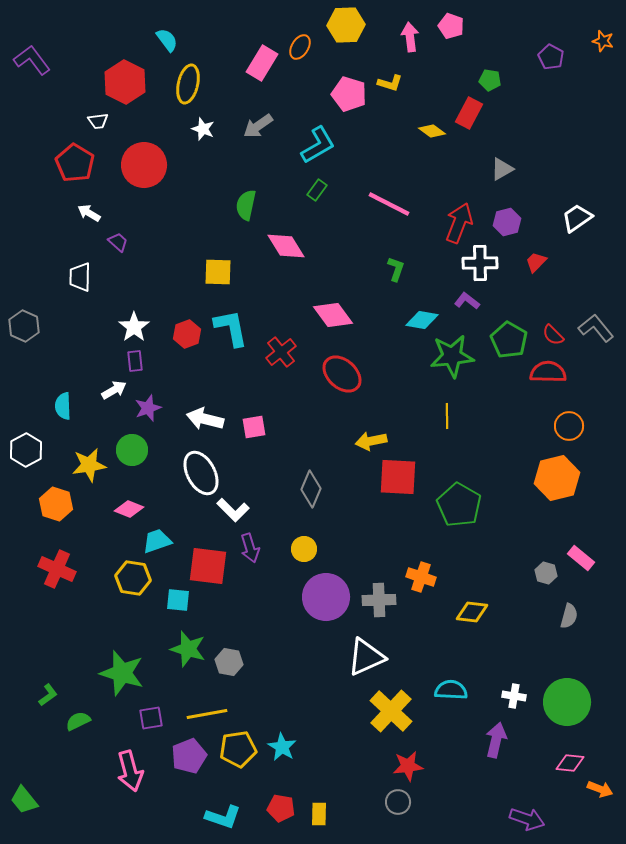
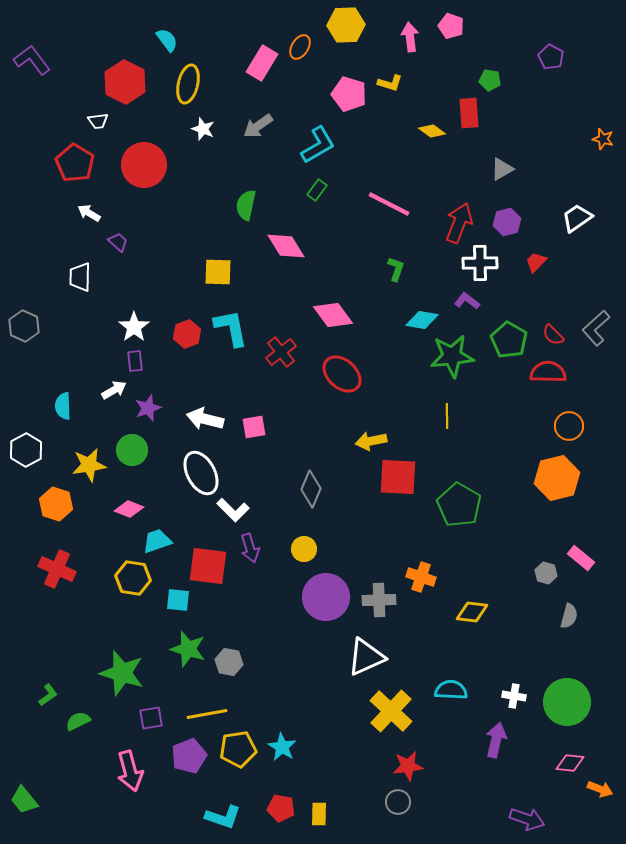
orange star at (603, 41): moved 98 px down
red rectangle at (469, 113): rotated 32 degrees counterclockwise
gray L-shape at (596, 328): rotated 93 degrees counterclockwise
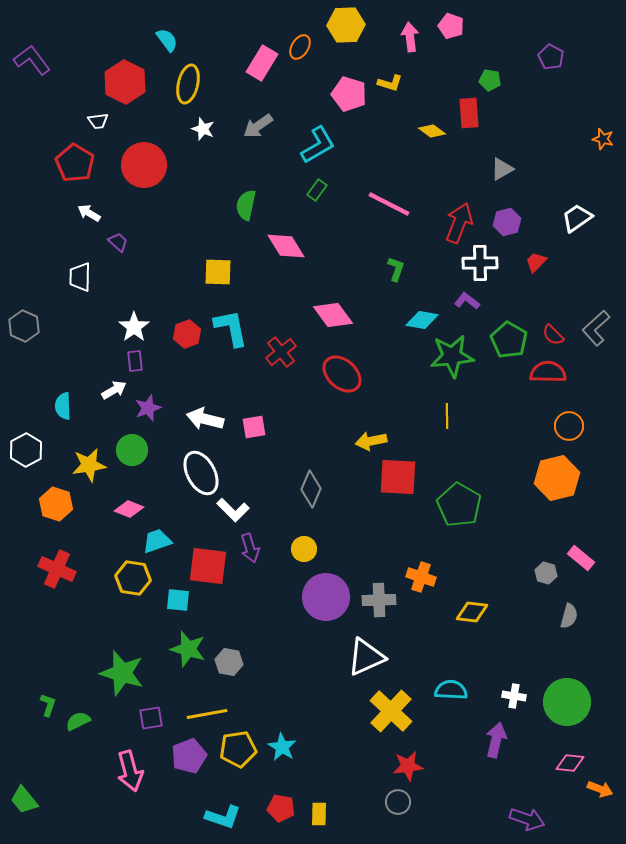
green L-shape at (48, 695): moved 10 px down; rotated 35 degrees counterclockwise
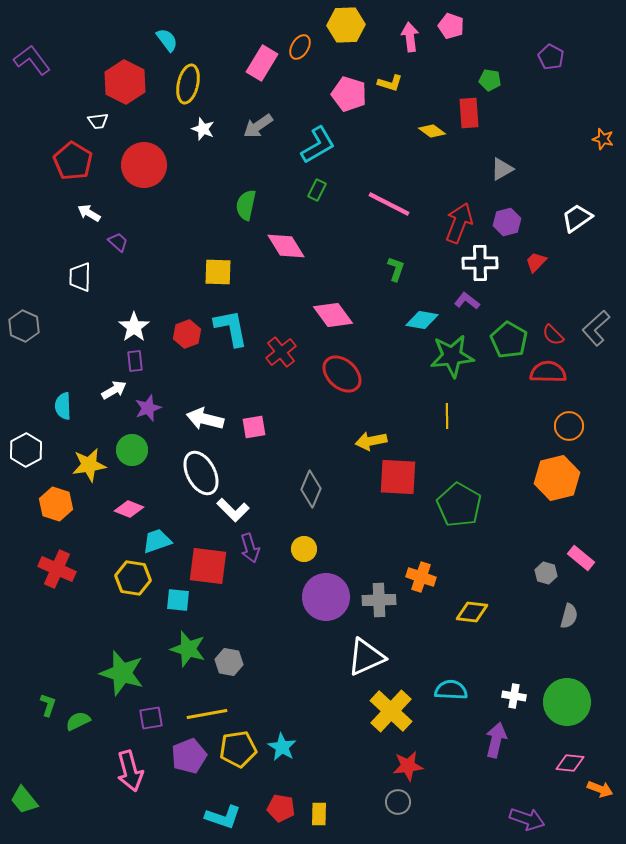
red pentagon at (75, 163): moved 2 px left, 2 px up
green rectangle at (317, 190): rotated 10 degrees counterclockwise
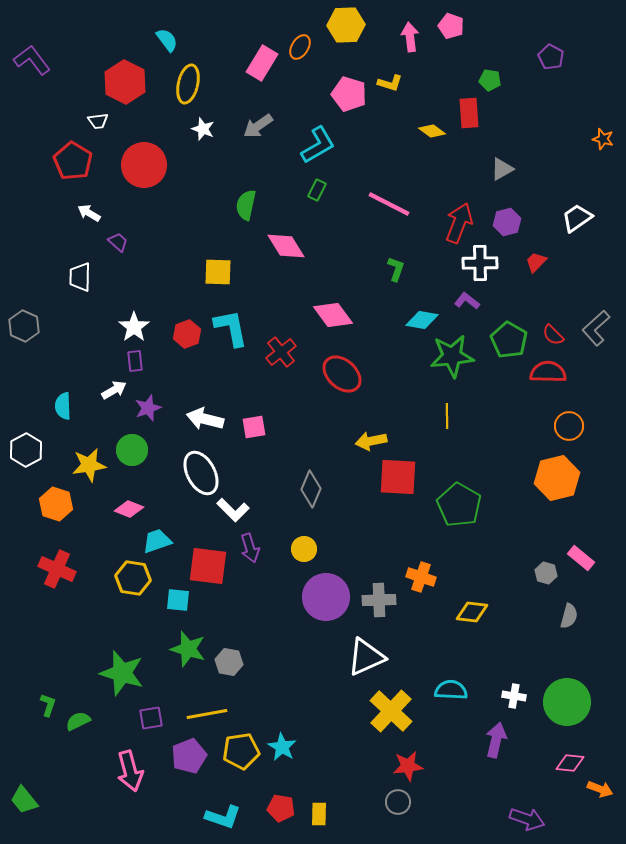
yellow pentagon at (238, 749): moved 3 px right, 2 px down
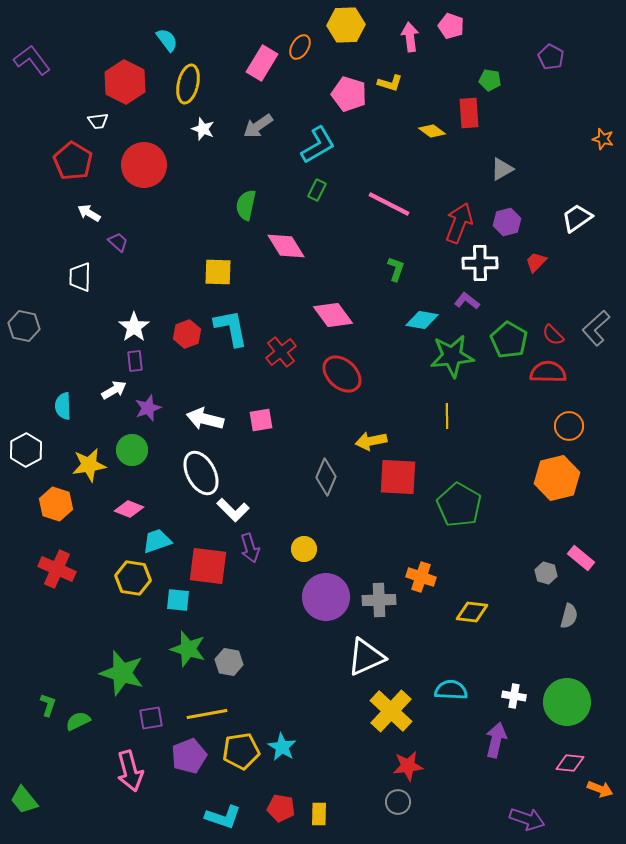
gray hexagon at (24, 326): rotated 12 degrees counterclockwise
pink square at (254, 427): moved 7 px right, 7 px up
gray diamond at (311, 489): moved 15 px right, 12 px up
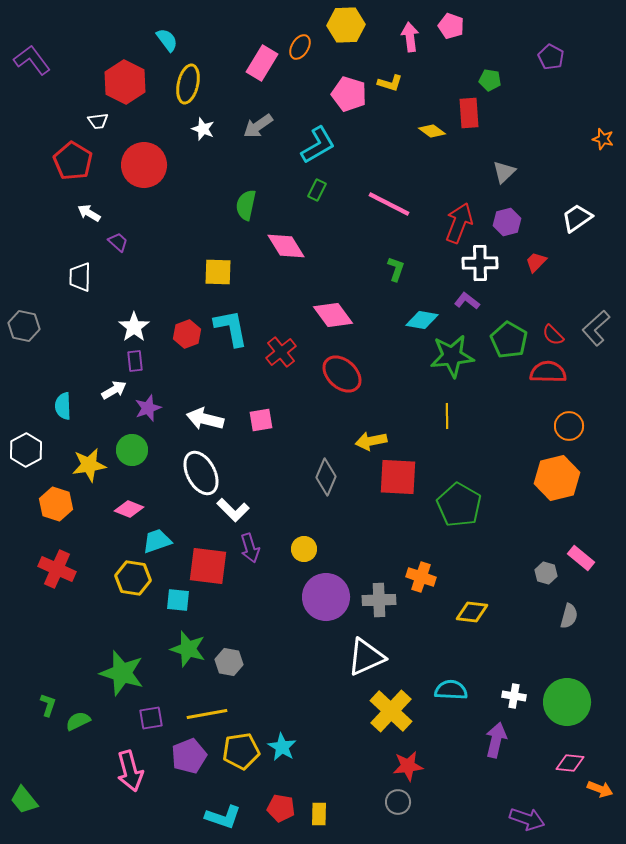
gray triangle at (502, 169): moved 2 px right, 3 px down; rotated 15 degrees counterclockwise
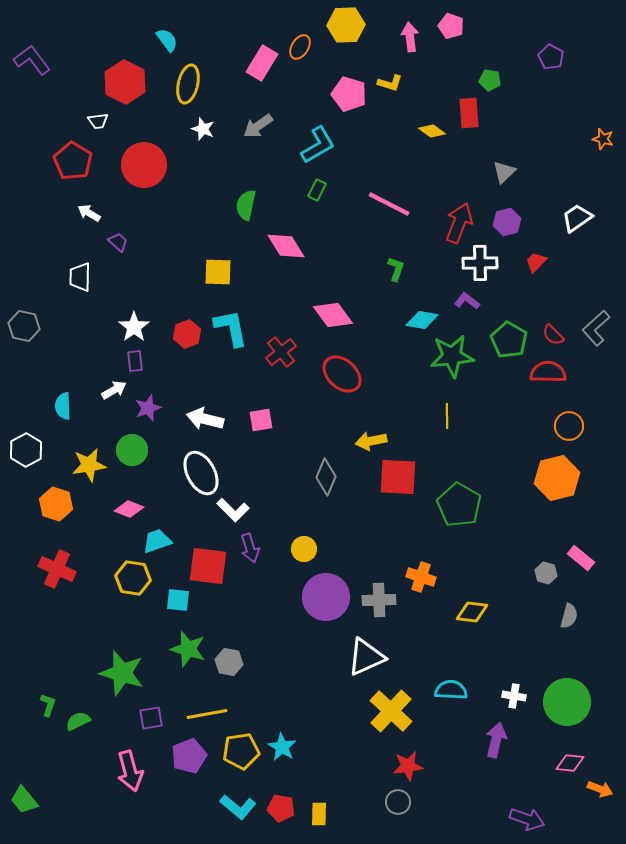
cyan L-shape at (223, 817): moved 15 px right, 10 px up; rotated 21 degrees clockwise
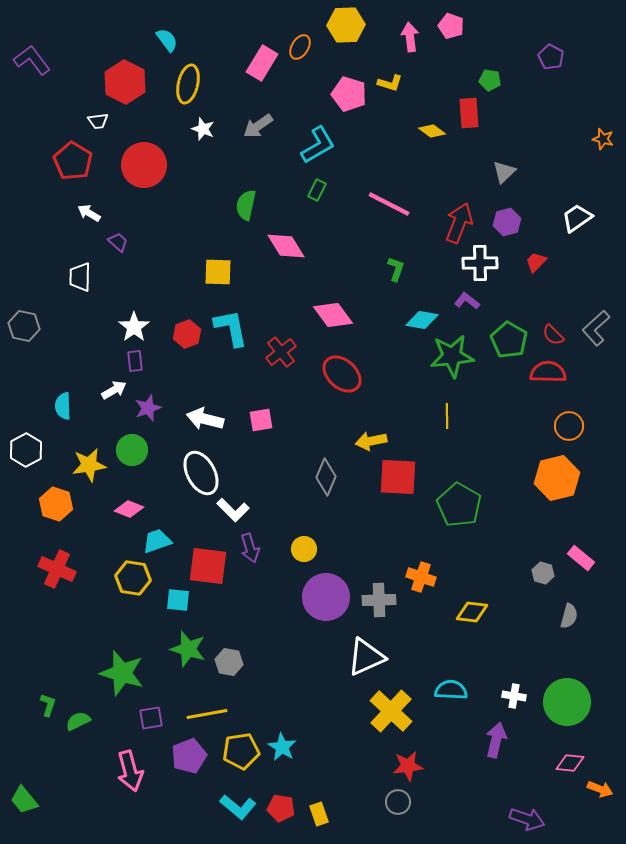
gray hexagon at (546, 573): moved 3 px left
yellow rectangle at (319, 814): rotated 20 degrees counterclockwise
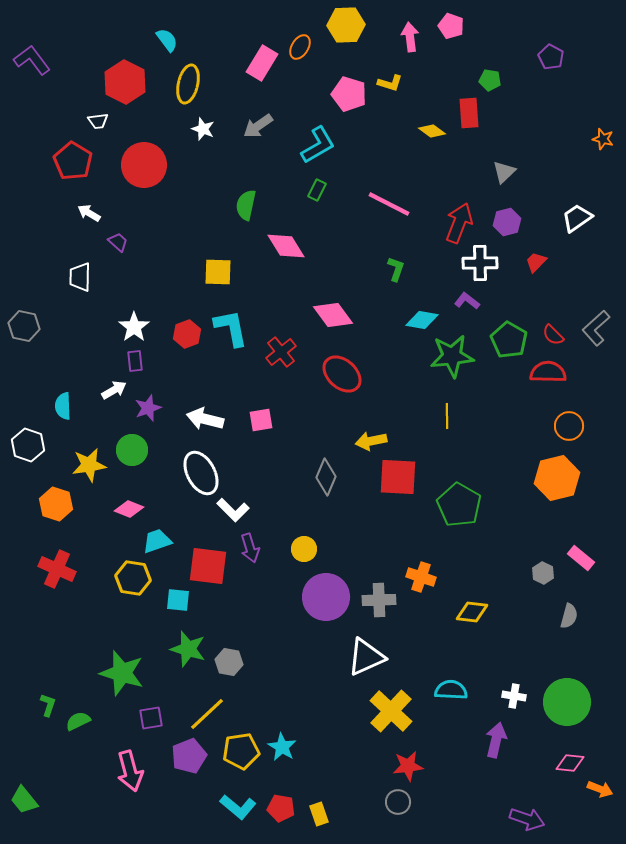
white hexagon at (26, 450): moved 2 px right, 5 px up; rotated 12 degrees counterclockwise
gray hexagon at (543, 573): rotated 10 degrees clockwise
yellow line at (207, 714): rotated 33 degrees counterclockwise
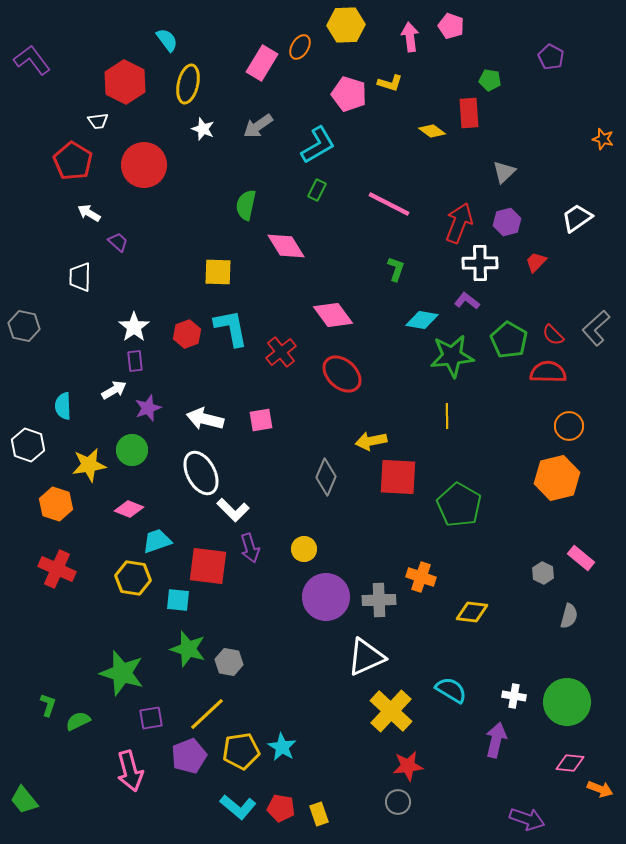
cyan semicircle at (451, 690): rotated 28 degrees clockwise
